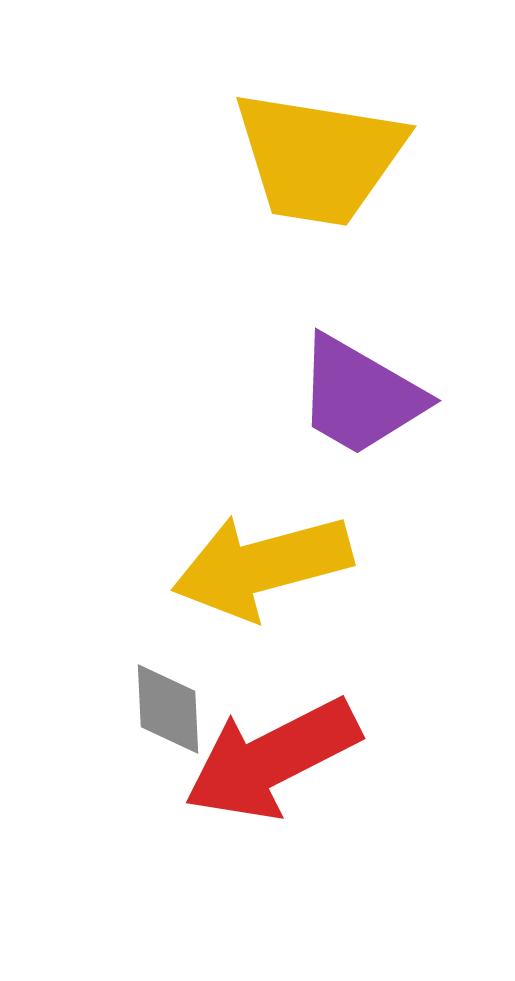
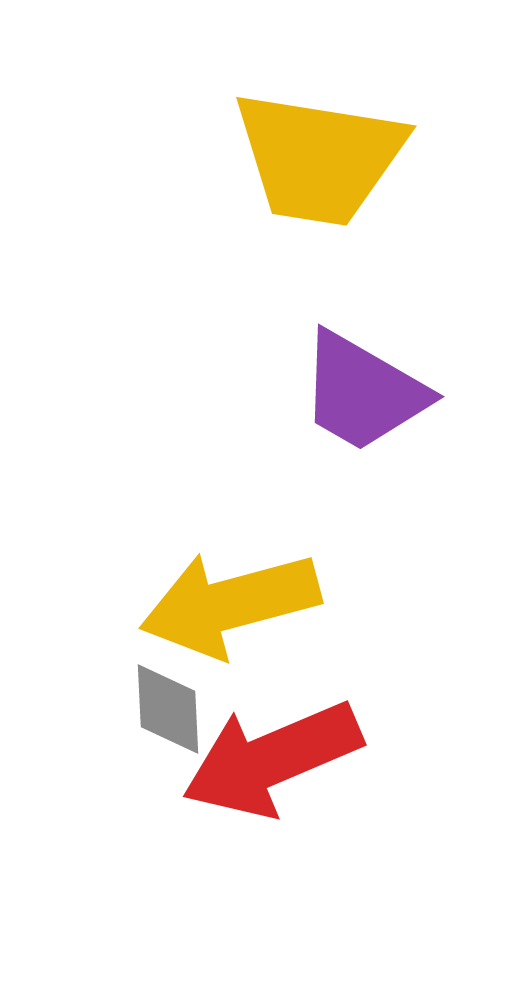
purple trapezoid: moved 3 px right, 4 px up
yellow arrow: moved 32 px left, 38 px down
red arrow: rotated 4 degrees clockwise
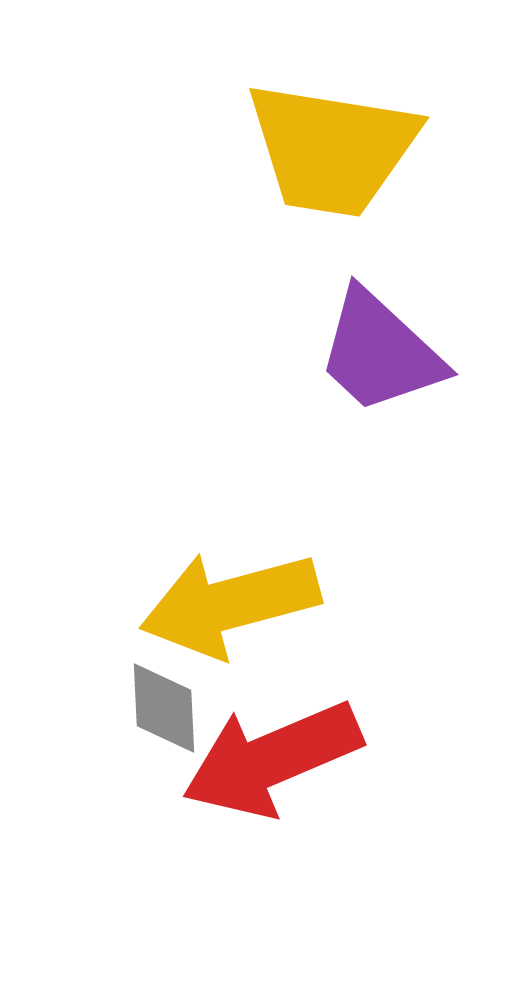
yellow trapezoid: moved 13 px right, 9 px up
purple trapezoid: moved 17 px right, 40 px up; rotated 13 degrees clockwise
gray diamond: moved 4 px left, 1 px up
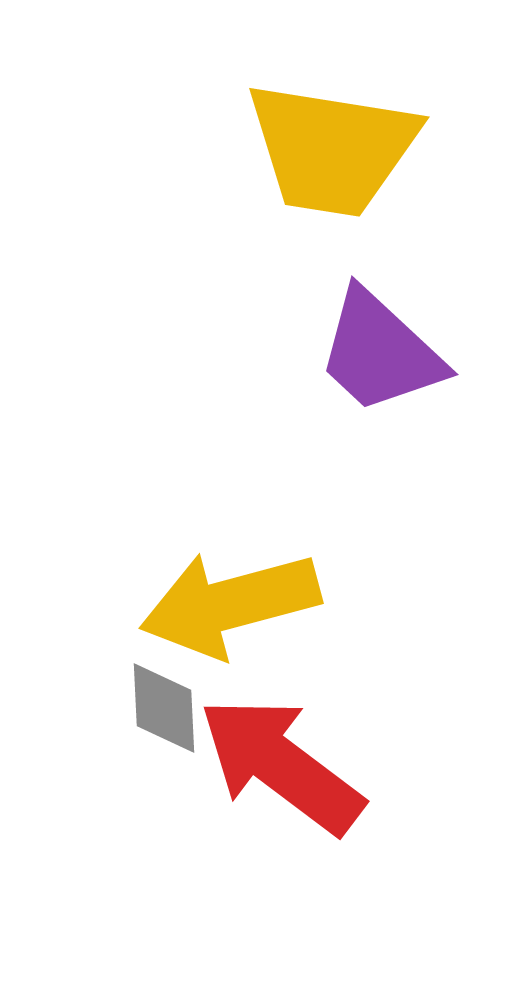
red arrow: moved 9 px right, 6 px down; rotated 60 degrees clockwise
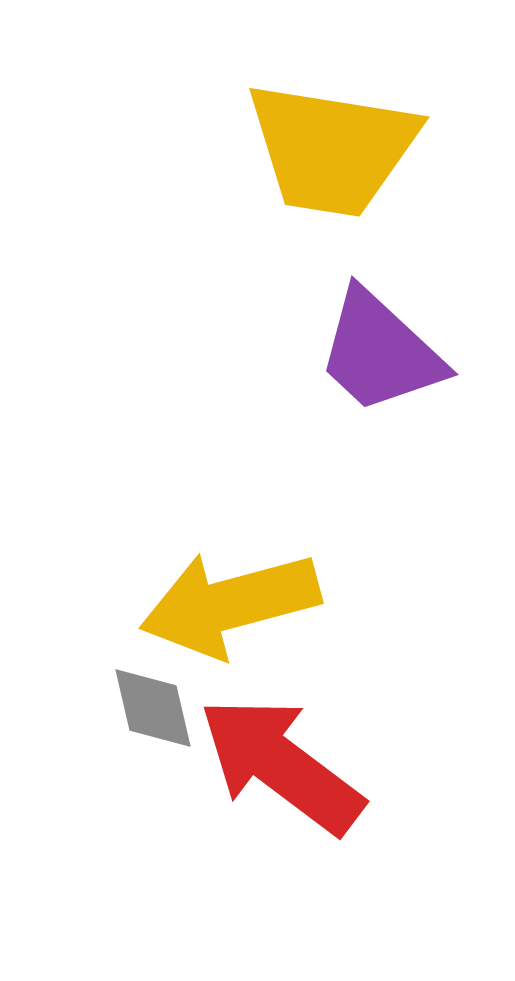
gray diamond: moved 11 px left; rotated 10 degrees counterclockwise
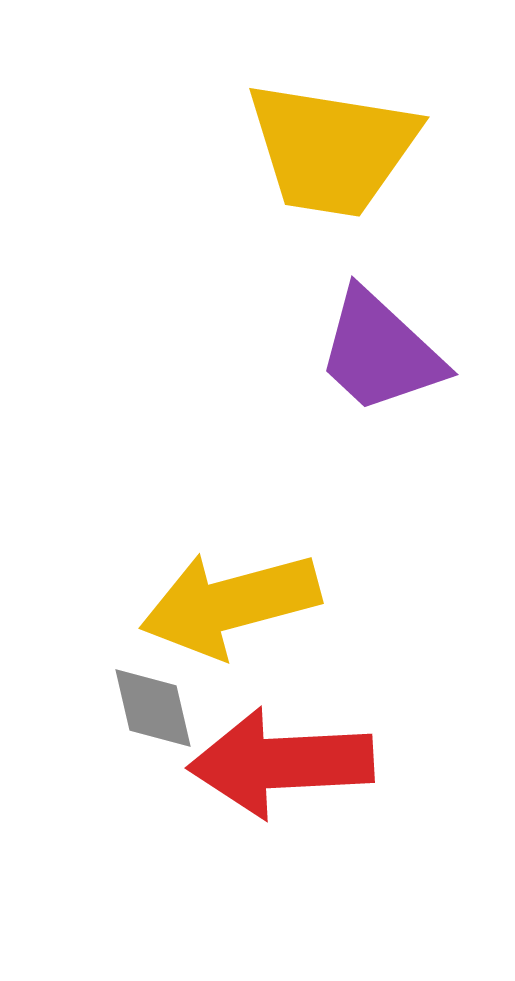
red arrow: moved 2 px up; rotated 40 degrees counterclockwise
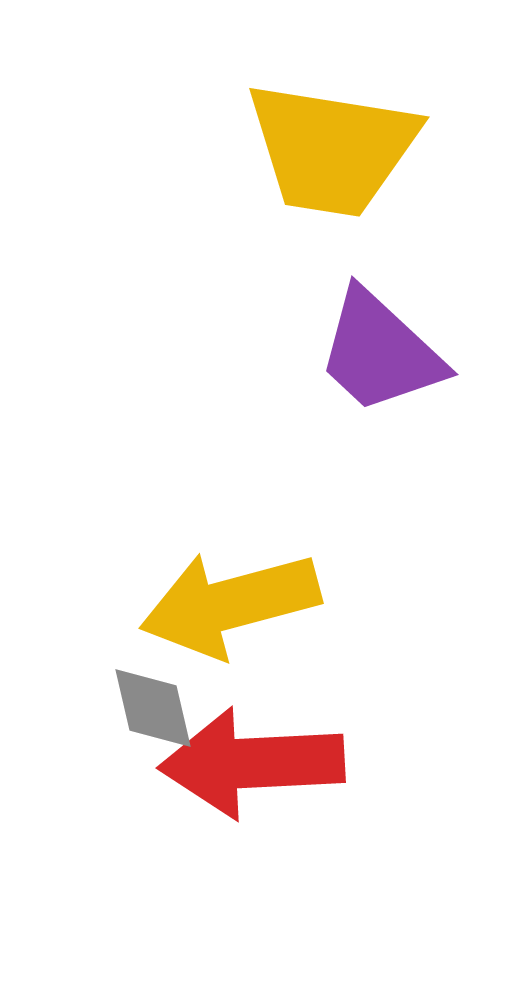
red arrow: moved 29 px left
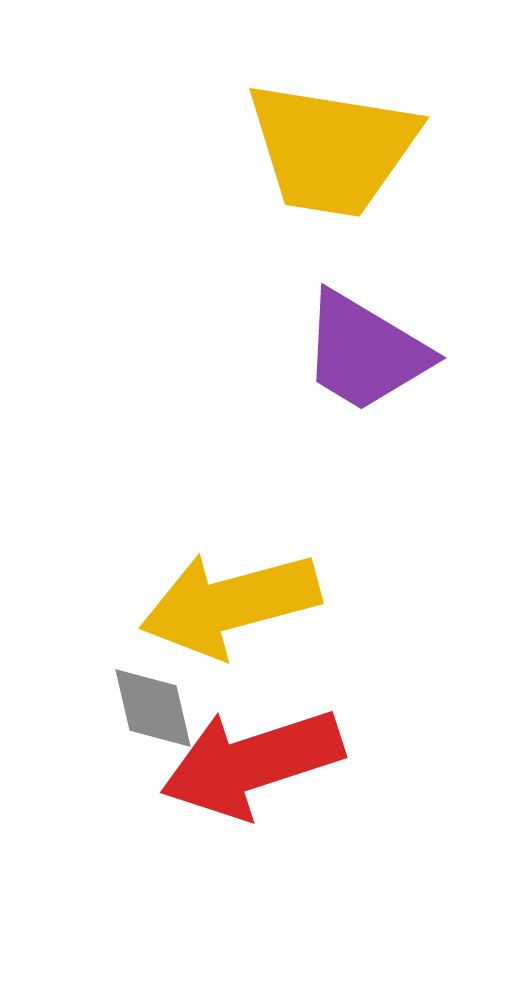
purple trapezoid: moved 15 px left; rotated 12 degrees counterclockwise
red arrow: rotated 15 degrees counterclockwise
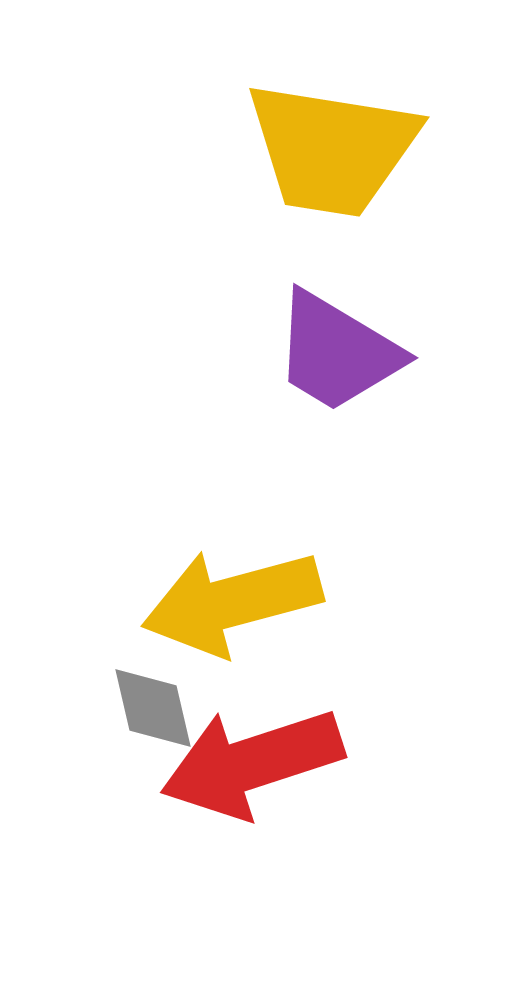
purple trapezoid: moved 28 px left
yellow arrow: moved 2 px right, 2 px up
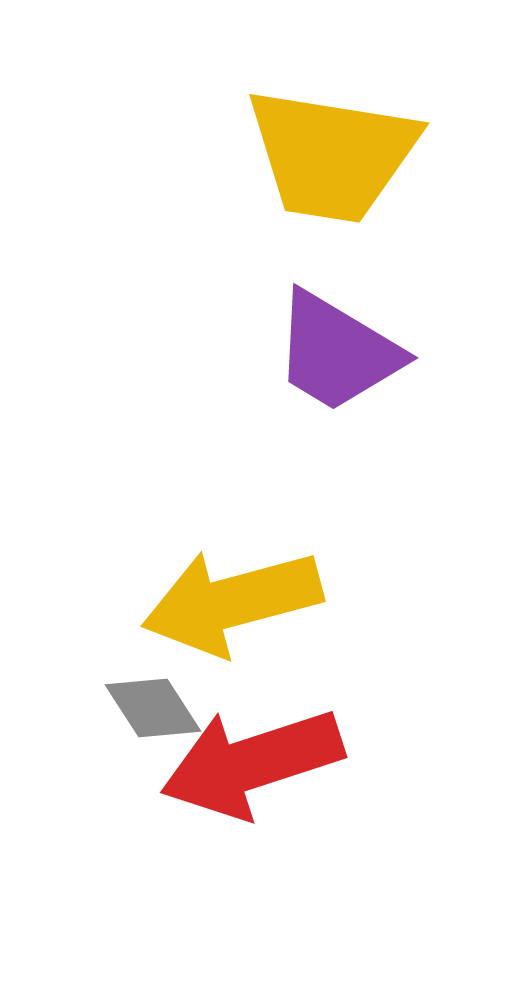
yellow trapezoid: moved 6 px down
gray diamond: rotated 20 degrees counterclockwise
